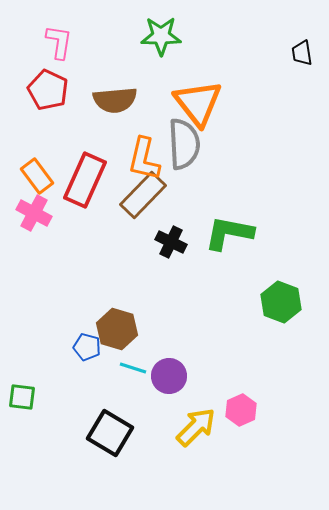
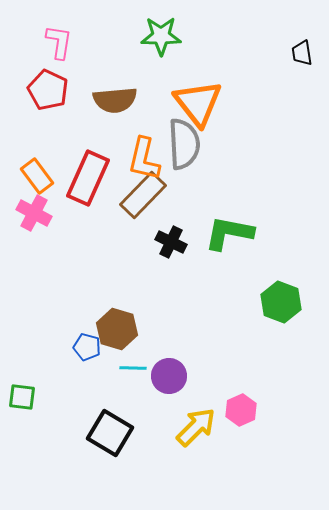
red rectangle: moved 3 px right, 2 px up
cyan line: rotated 16 degrees counterclockwise
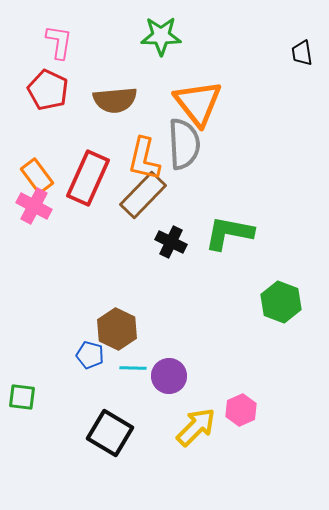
pink cross: moved 7 px up
brown hexagon: rotated 9 degrees clockwise
blue pentagon: moved 3 px right, 8 px down
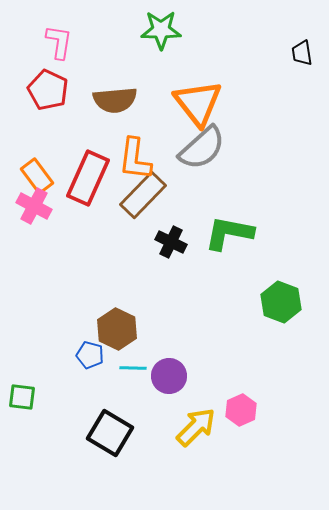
green star: moved 6 px up
gray semicircle: moved 18 px right, 4 px down; rotated 51 degrees clockwise
orange L-shape: moved 9 px left; rotated 6 degrees counterclockwise
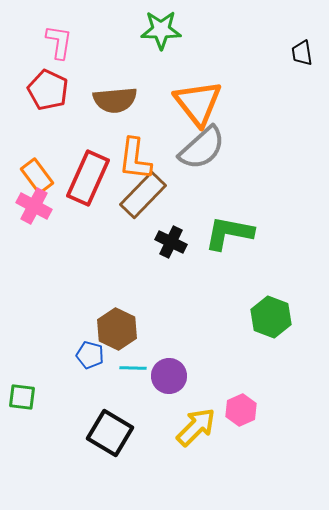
green hexagon: moved 10 px left, 15 px down
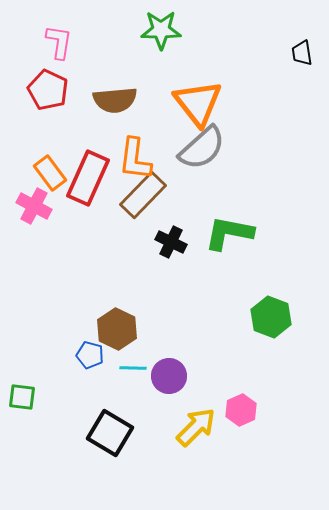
orange rectangle: moved 13 px right, 3 px up
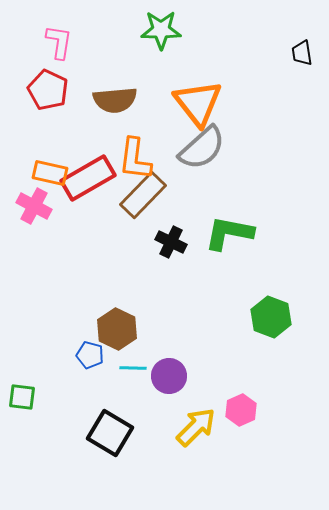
orange rectangle: rotated 40 degrees counterclockwise
red rectangle: rotated 36 degrees clockwise
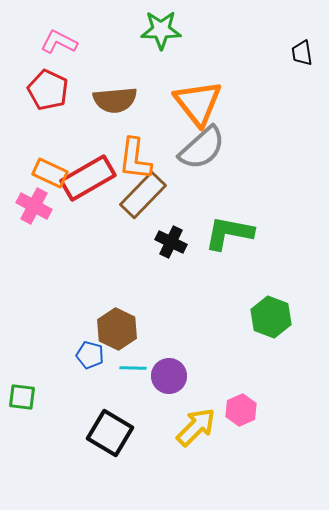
pink L-shape: rotated 72 degrees counterclockwise
orange rectangle: rotated 12 degrees clockwise
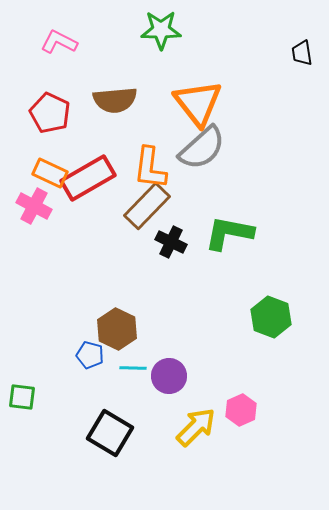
red pentagon: moved 2 px right, 23 px down
orange L-shape: moved 15 px right, 9 px down
brown rectangle: moved 4 px right, 11 px down
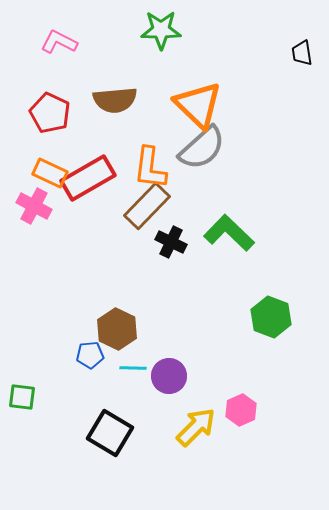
orange triangle: moved 2 px down; rotated 8 degrees counterclockwise
green L-shape: rotated 33 degrees clockwise
blue pentagon: rotated 20 degrees counterclockwise
